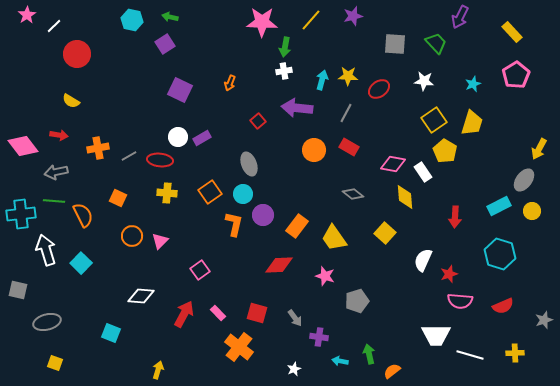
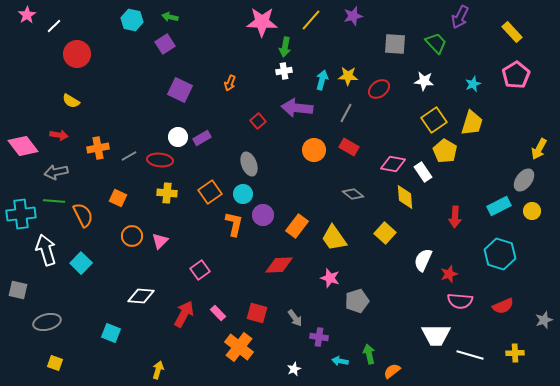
pink star at (325, 276): moved 5 px right, 2 px down
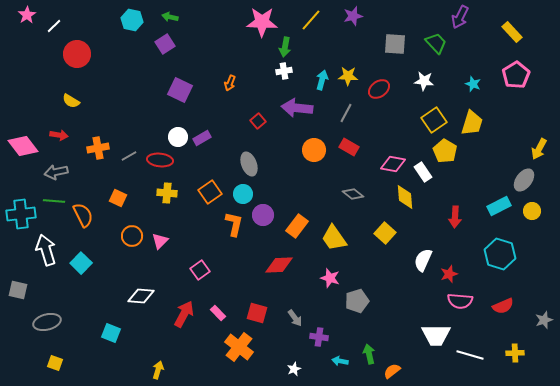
cyan star at (473, 84): rotated 28 degrees counterclockwise
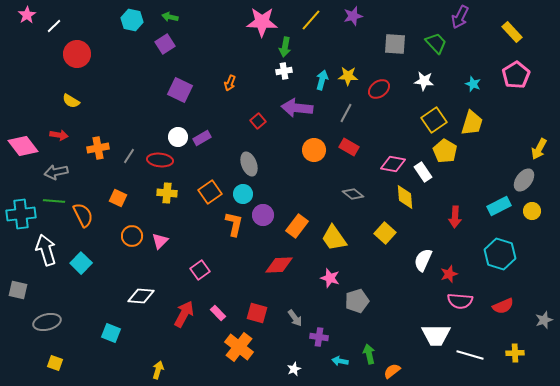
gray line at (129, 156): rotated 28 degrees counterclockwise
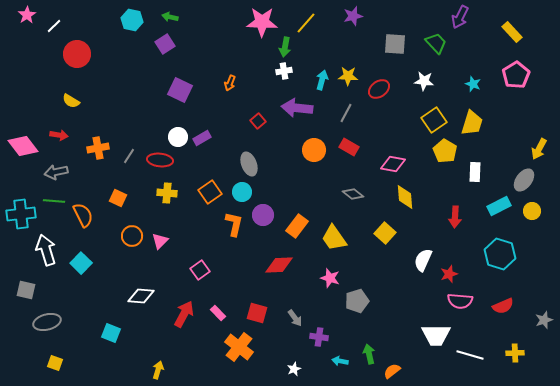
yellow line at (311, 20): moved 5 px left, 3 px down
white rectangle at (423, 172): moved 52 px right; rotated 36 degrees clockwise
cyan circle at (243, 194): moved 1 px left, 2 px up
gray square at (18, 290): moved 8 px right
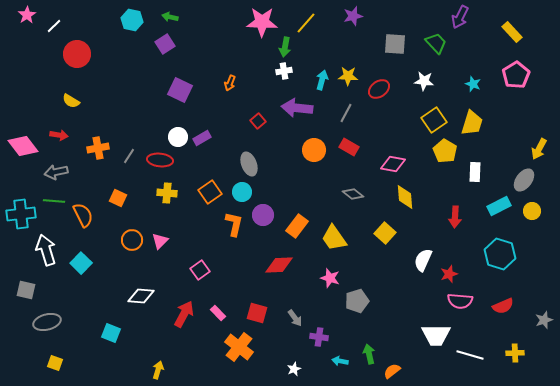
orange circle at (132, 236): moved 4 px down
